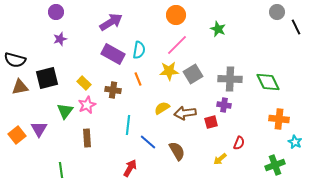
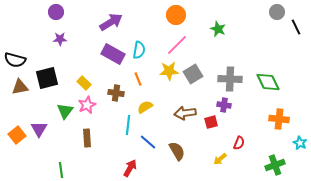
purple star: rotated 16 degrees clockwise
brown cross: moved 3 px right, 3 px down
yellow semicircle: moved 17 px left, 1 px up
cyan star: moved 5 px right, 1 px down
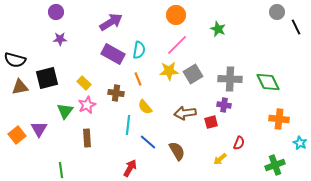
yellow semicircle: rotated 98 degrees counterclockwise
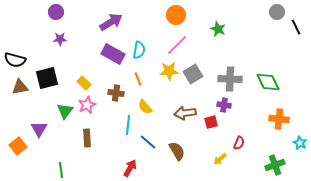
orange square: moved 1 px right, 11 px down
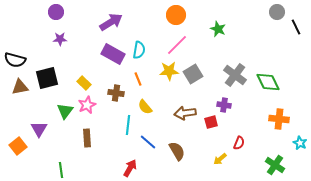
gray cross: moved 5 px right, 4 px up; rotated 35 degrees clockwise
green cross: rotated 36 degrees counterclockwise
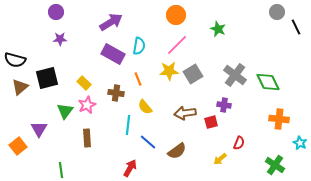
cyan semicircle: moved 4 px up
brown triangle: rotated 30 degrees counterclockwise
brown semicircle: rotated 84 degrees clockwise
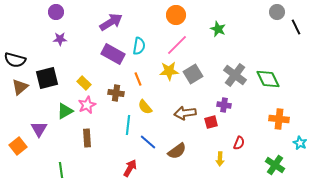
green diamond: moved 3 px up
green triangle: rotated 24 degrees clockwise
yellow arrow: rotated 48 degrees counterclockwise
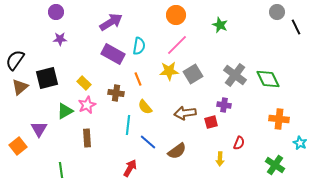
green star: moved 2 px right, 4 px up
black semicircle: rotated 110 degrees clockwise
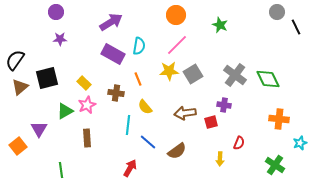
cyan star: rotated 24 degrees clockwise
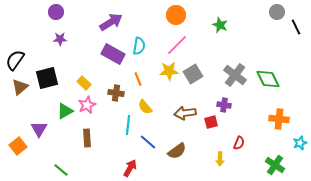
green line: rotated 42 degrees counterclockwise
